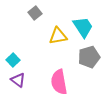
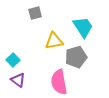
gray square: rotated 24 degrees clockwise
yellow triangle: moved 4 px left, 5 px down
gray pentagon: moved 13 px left
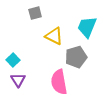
cyan trapezoid: moved 4 px right; rotated 125 degrees counterclockwise
yellow triangle: moved 5 px up; rotated 36 degrees clockwise
purple triangle: rotated 21 degrees clockwise
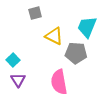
gray pentagon: moved 4 px up; rotated 20 degrees clockwise
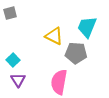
gray square: moved 25 px left
pink semicircle: rotated 20 degrees clockwise
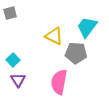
cyan trapezoid: rotated 15 degrees clockwise
